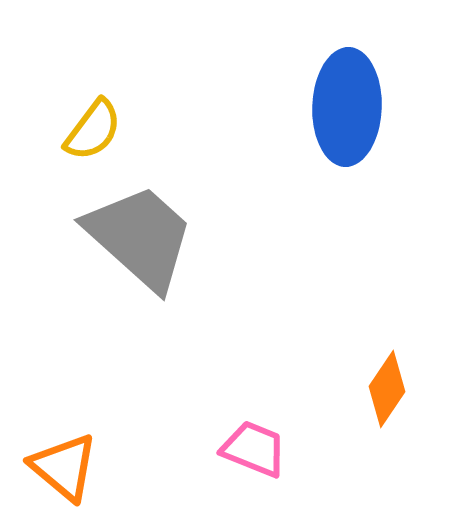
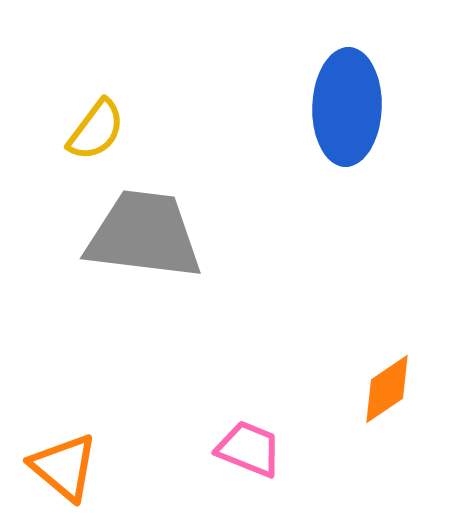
yellow semicircle: moved 3 px right
gray trapezoid: moved 4 px right, 2 px up; rotated 35 degrees counterclockwise
orange diamond: rotated 22 degrees clockwise
pink trapezoid: moved 5 px left
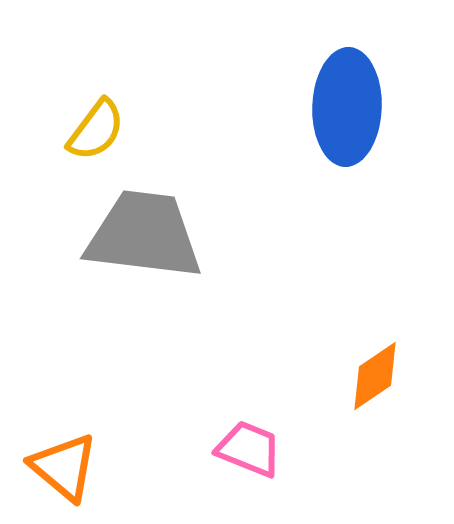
orange diamond: moved 12 px left, 13 px up
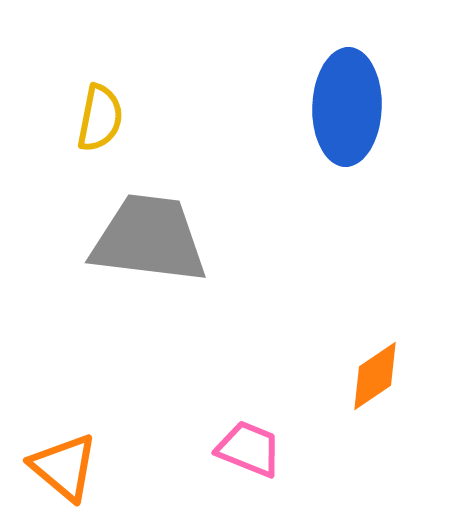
yellow semicircle: moved 4 px right, 12 px up; rotated 26 degrees counterclockwise
gray trapezoid: moved 5 px right, 4 px down
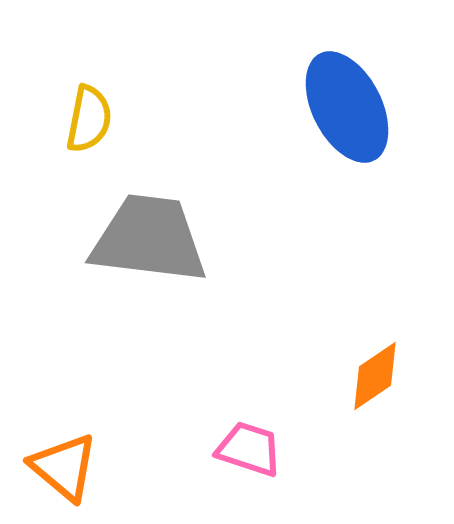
blue ellipse: rotated 29 degrees counterclockwise
yellow semicircle: moved 11 px left, 1 px down
pink trapezoid: rotated 4 degrees counterclockwise
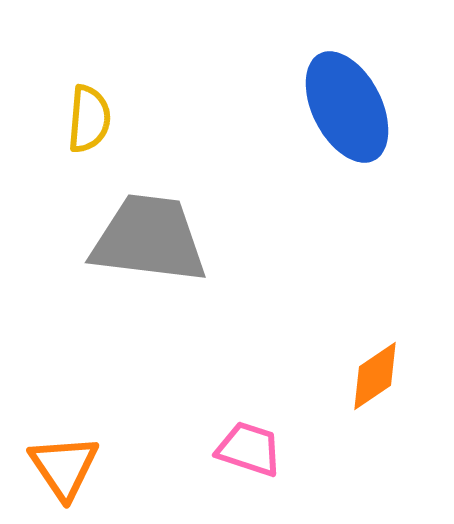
yellow semicircle: rotated 6 degrees counterclockwise
orange triangle: rotated 16 degrees clockwise
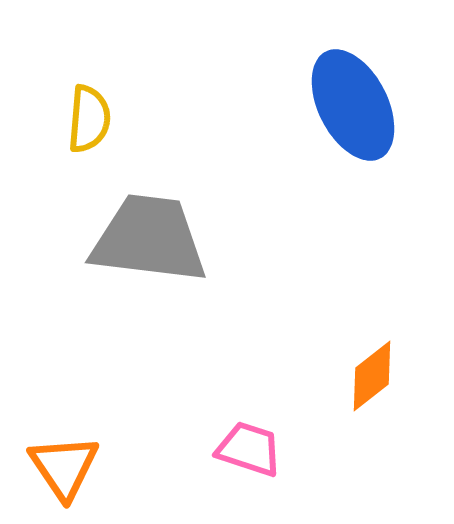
blue ellipse: moved 6 px right, 2 px up
orange diamond: moved 3 px left; rotated 4 degrees counterclockwise
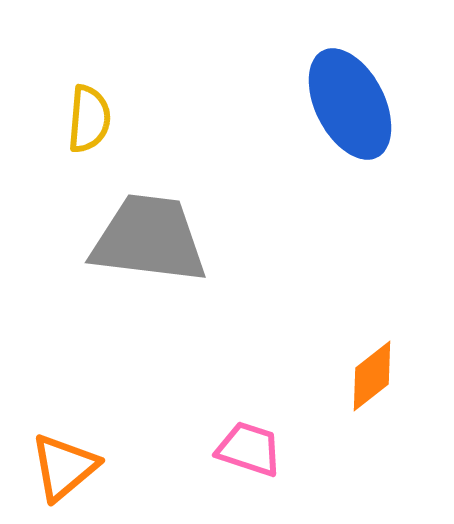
blue ellipse: moved 3 px left, 1 px up
orange triangle: rotated 24 degrees clockwise
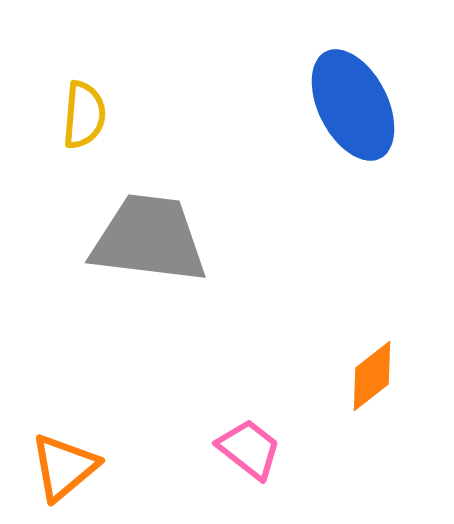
blue ellipse: moved 3 px right, 1 px down
yellow semicircle: moved 5 px left, 4 px up
pink trapezoid: rotated 20 degrees clockwise
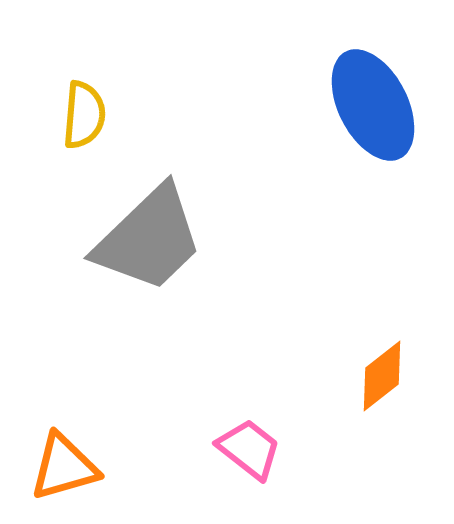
blue ellipse: moved 20 px right
gray trapezoid: rotated 129 degrees clockwise
orange diamond: moved 10 px right
orange triangle: rotated 24 degrees clockwise
